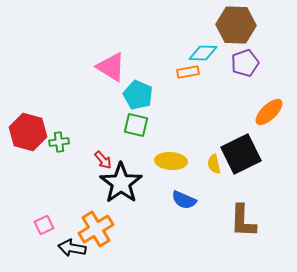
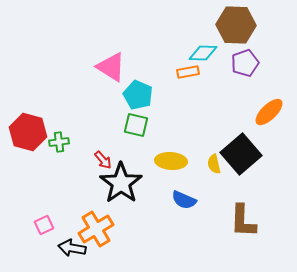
black square: rotated 15 degrees counterclockwise
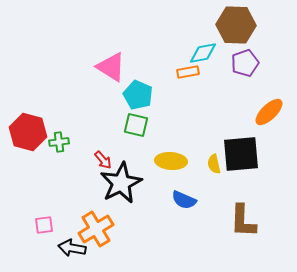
cyan diamond: rotated 12 degrees counterclockwise
black square: rotated 36 degrees clockwise
black star: rotated 9 degrees clockwise
pink square: rotated 18 degrees clockwise
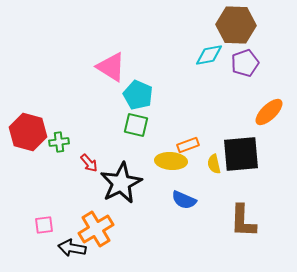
cyan diamond: moved 6 px right, 2 px down
orange rectangle: moved 73 px down; rotated 10 degrees counterclockwise
red arrow: moved 14 px left, 3 px down
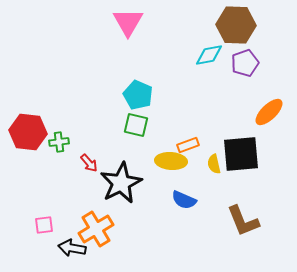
pink triangle: moved 17 px right, 45 px up; rotated 28 degrees clockwise
red hexagon: rotated 9 degrees counterclockwise
brown L-shape: rotated 24 degrees counterclockwise
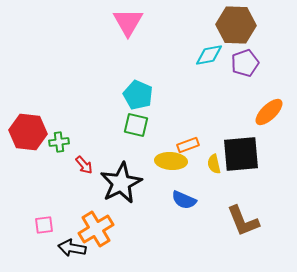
red arrow: moved 5 px left, 2 px down
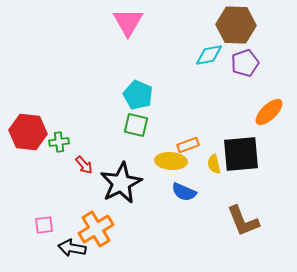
blue semicircle: moved 8 px up
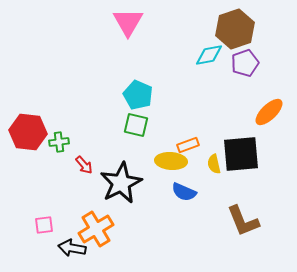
brown hexagon: moved 1 px left, 4 px down; rotated 21 degrees counterclockwise
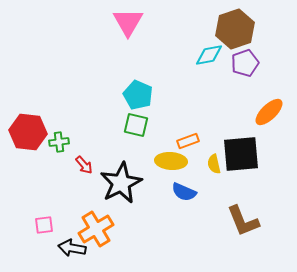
orange rectangle: moved 4 px up
